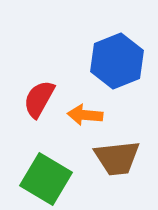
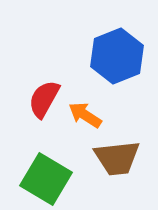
blue hexagon: moved 5 px up
red semicircle: moved 5 px right
orange arrow: rotated 28 degrees clockwise
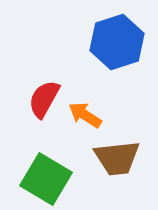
blue hexagon: moved 14 px up; rotated 4 degrees clockwise
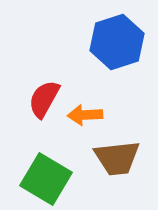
orange arrow: rotated 36 degrees counterclockwise
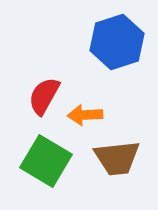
red semicircle: moved 3 px up
green square: moved 18 px up
